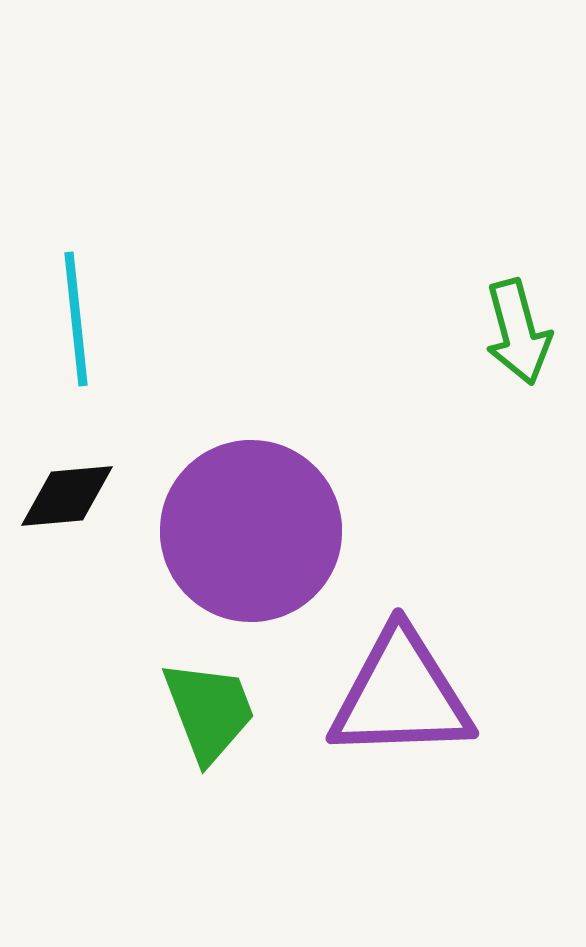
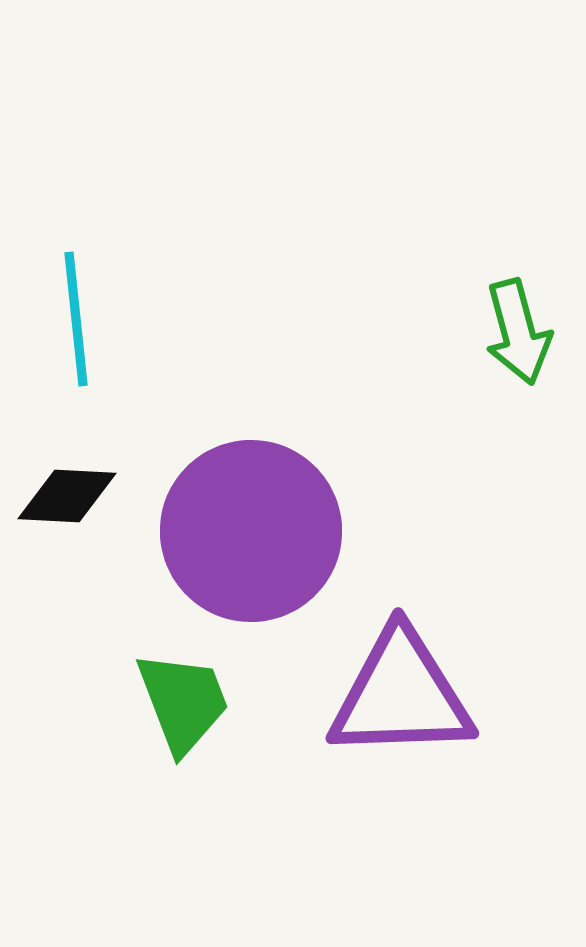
black diamond: rotated 8 degrees clockwise
green trapezoid: moved 26 px left, 9 px up
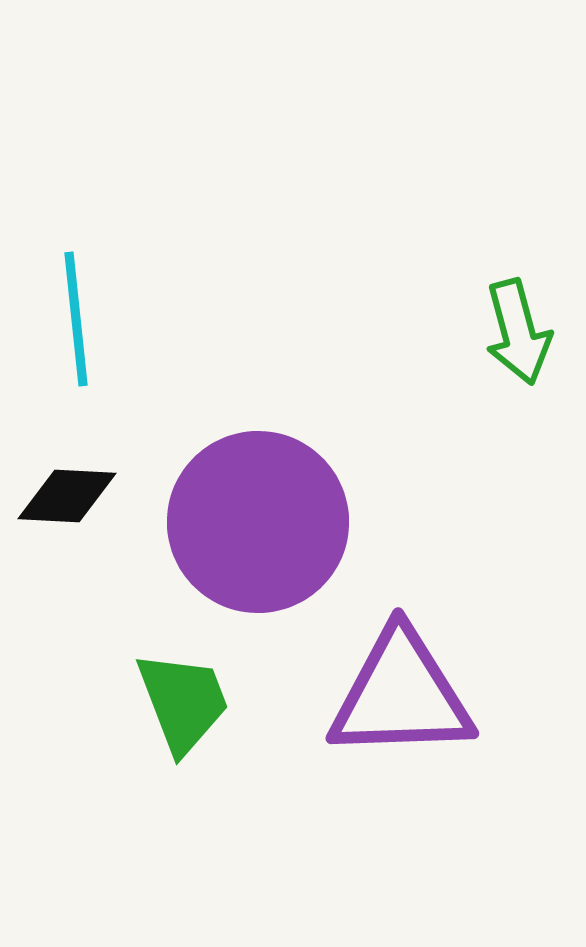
purple circle: moved 7 px right, 9 px up
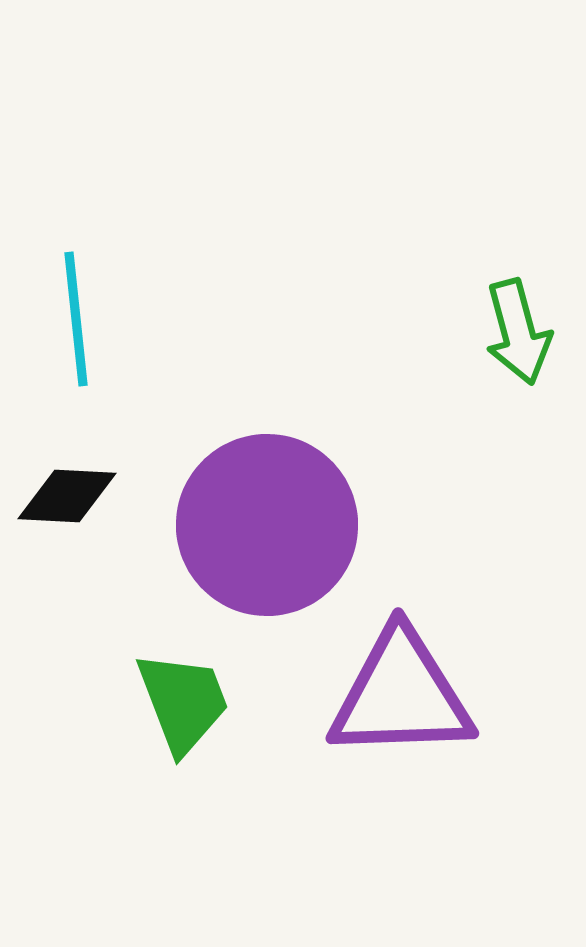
purple circle: moved 9 px right, 3 px down
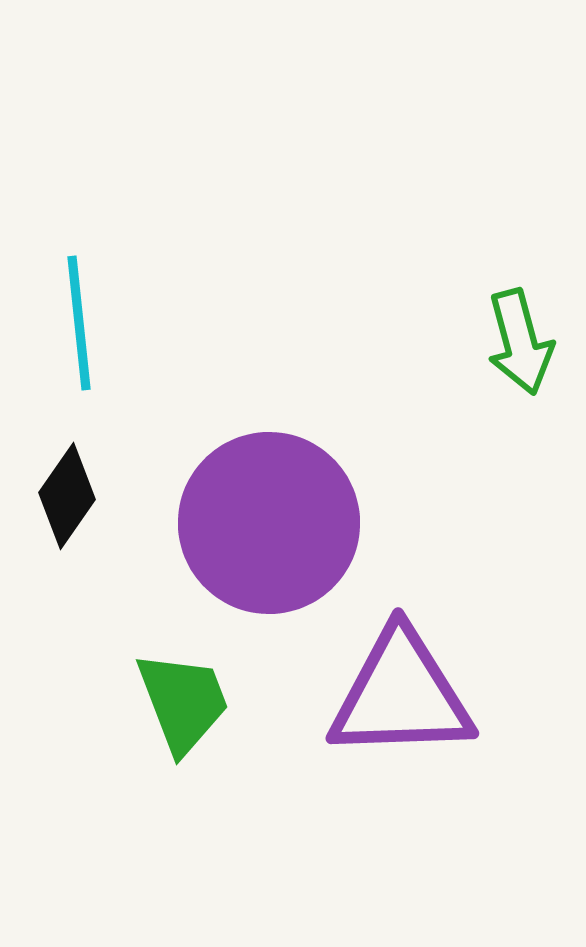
cyan line: moved 3 px right, 4 px down
green arrow: moved 2 px right, 10 px down
black diamond: rotated 58 degrees counterclockwise
purple circle: moved 2 px right, 2 px up
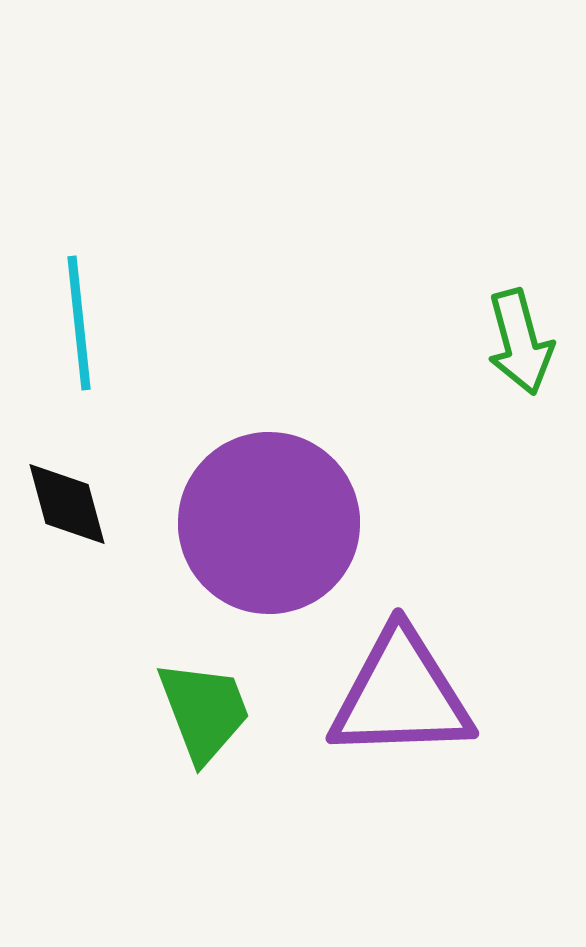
black diamond: moved 8 px down; rotated 50 degrees counterclockwise
green trapezoid: moved 21 px right, 9 px down
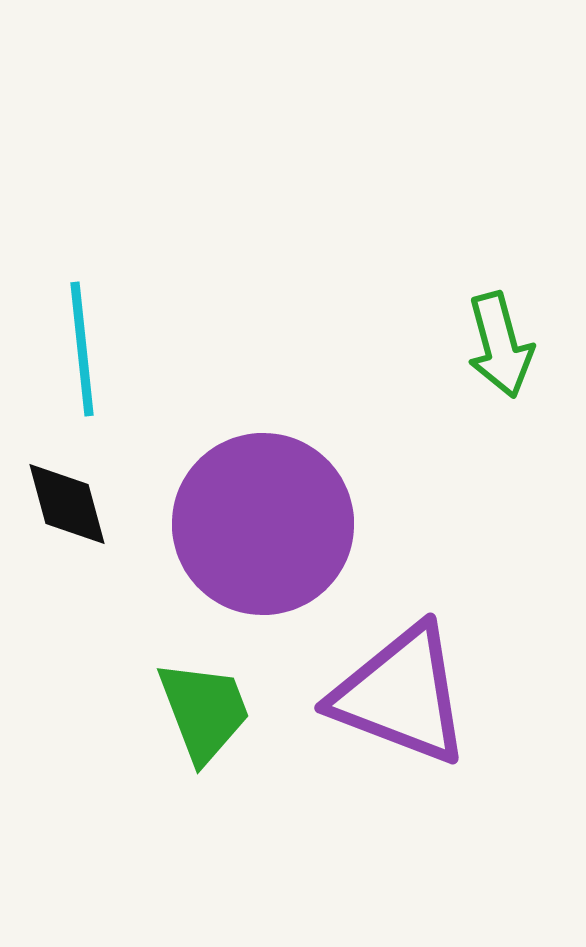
cyan line: moved 3 px right, 26 px down
green arrow: moved 20 px left, 3 px down
purple circle: moved 6 px left, 1 px down
purple triangle: rotated 23 degrees clockwise
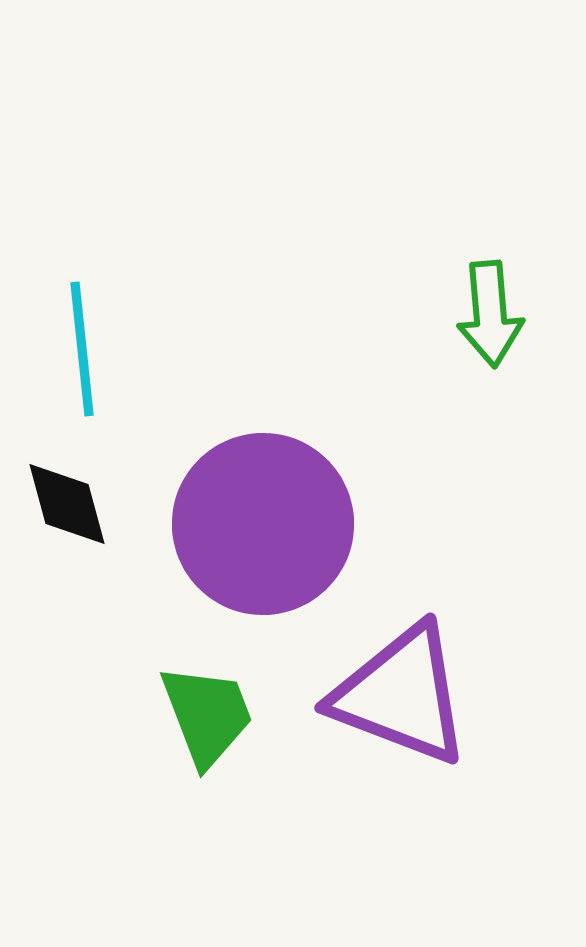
green arrow: moved 10 px left, 31 px up; rotated 10 degrees clockwise
green trapezoid: moved 3 px right, 4 px down
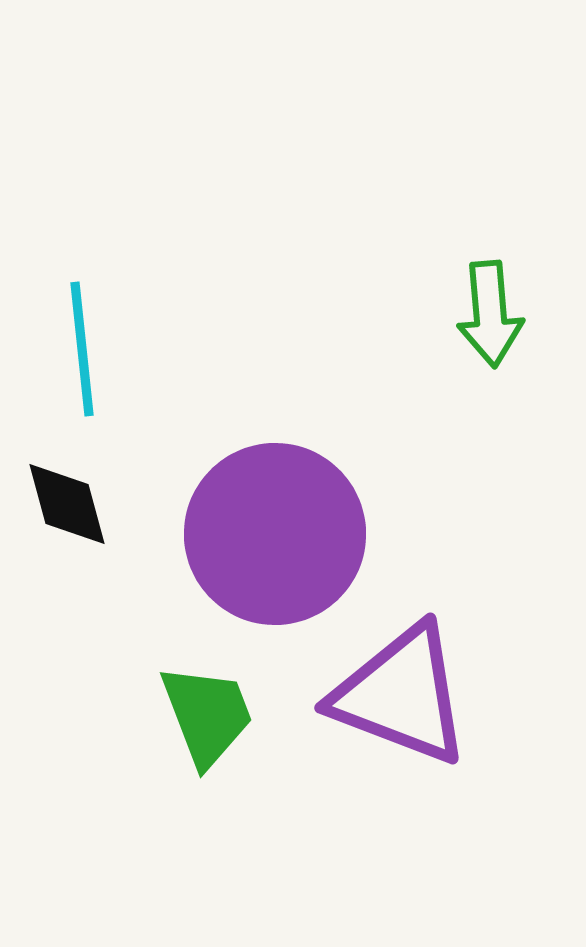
purple circle: moved 12 px right, 10 px down
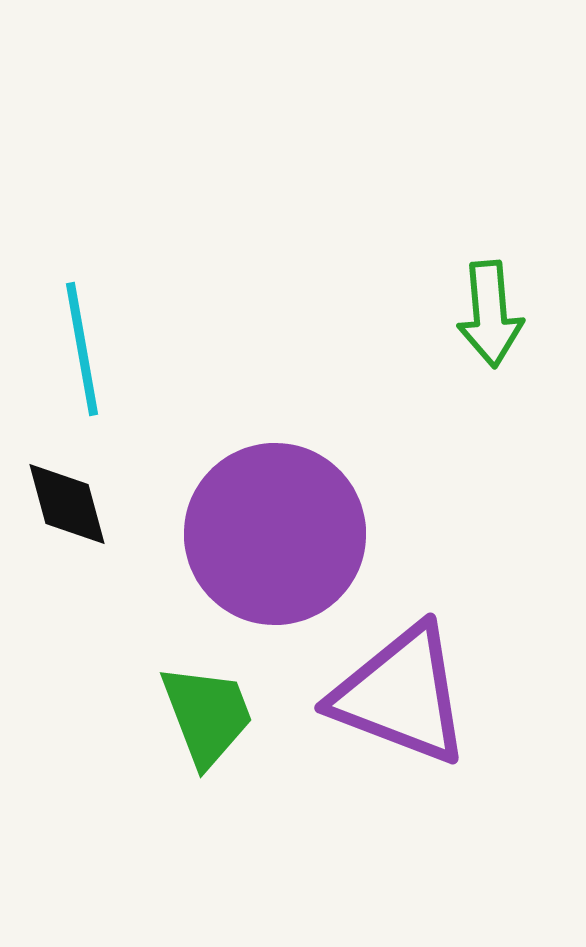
cyan line: rotated 4 degrees counterclockwise
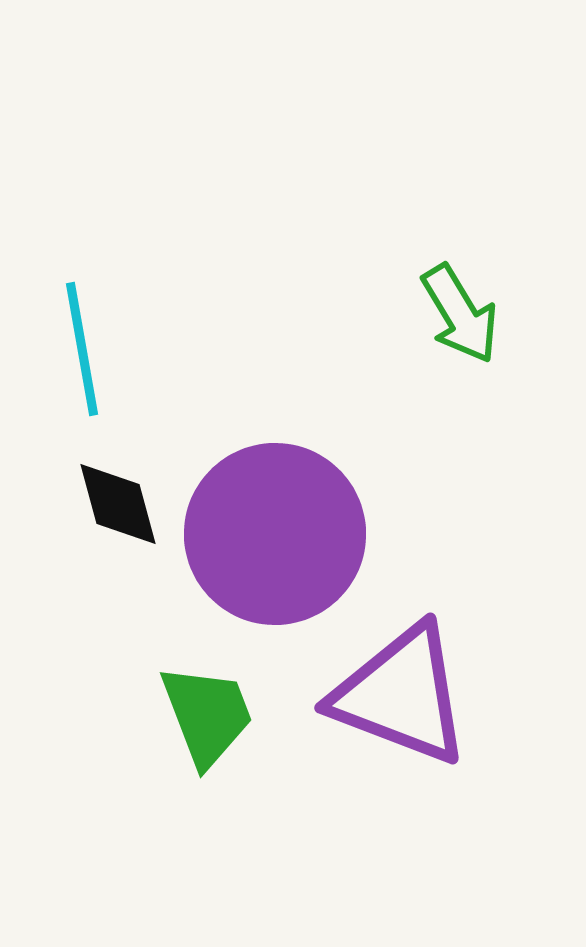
green arrow: moved 30 px left; rotated 26 degrees counterclockwise
black diamond: moved 51 px right
